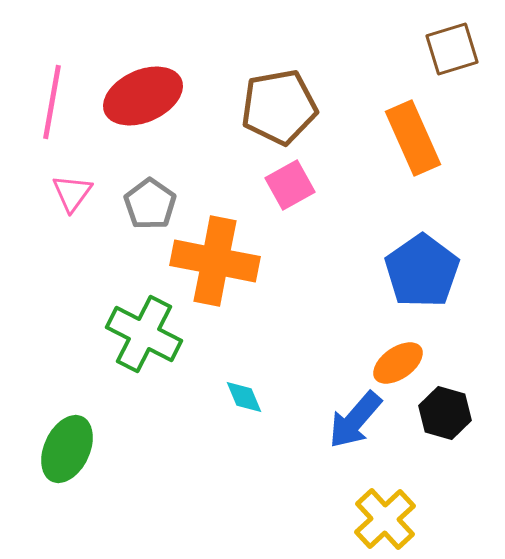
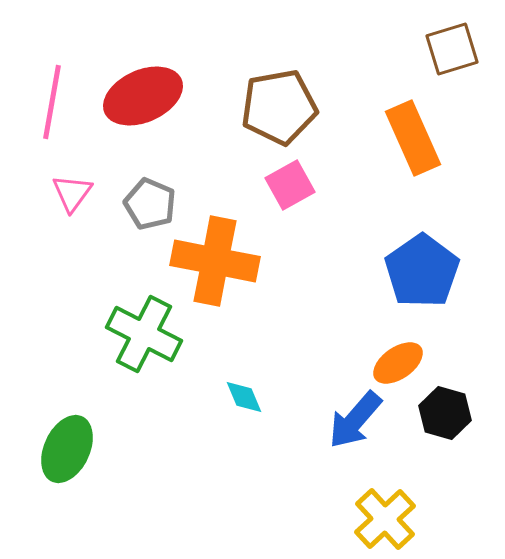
gray pentagon: rotated 12 degrees counterclockwise
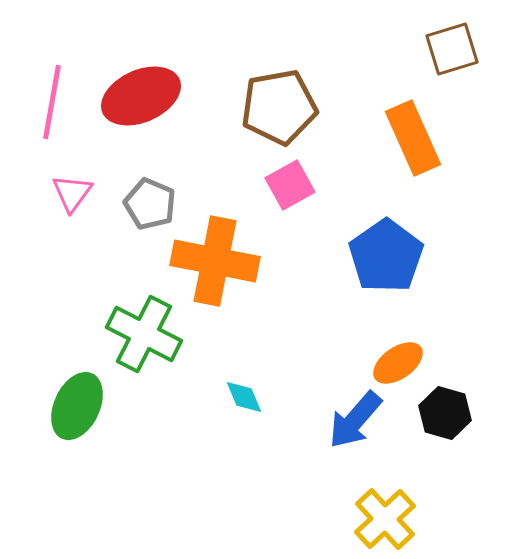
red ellipse: moved 2 px left
blue pentagon: moved 36 px left, 15 px up
green ellipse: moved 10 px right, 43 px up
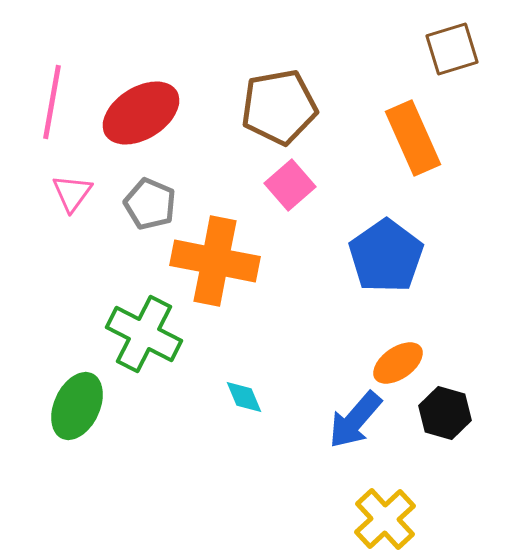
red ellipse: moved 17 px down; rotated 8 degrees counterclockwise
pink square: rotated 12 degrees counterclockwise
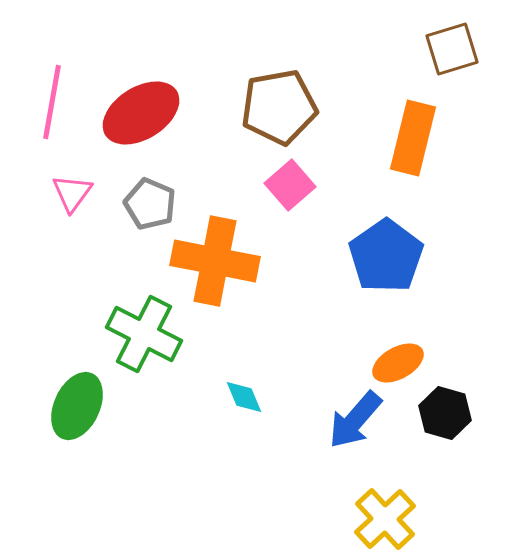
orange rectangle: rotated 38 degrees clockwise
orange ellipse: rotated 6 degrees clockwise
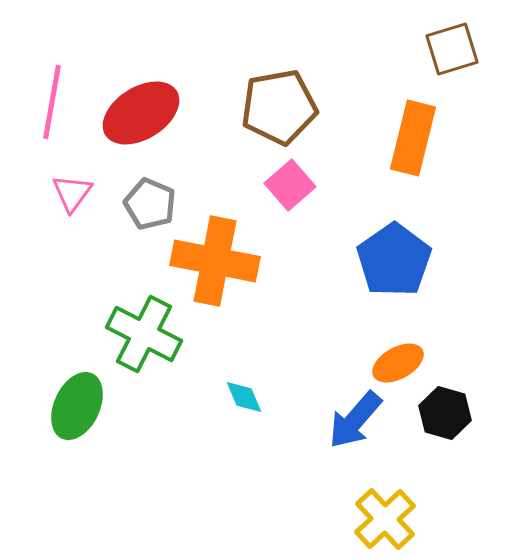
blue pentagon: moved 8 px right, 4 px down
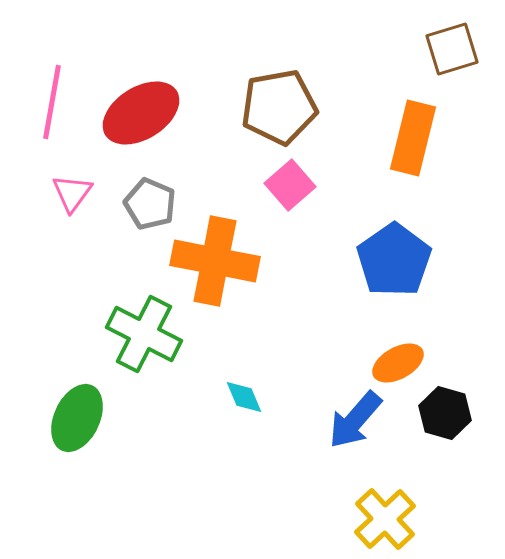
green ellipse: moved 12 px down
